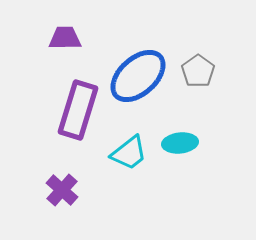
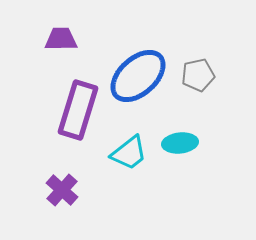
purple trapezoid: moved 4 px left, 1 px down
gray pentagon: moved 4 px down; rotated 24 degrees clockwise
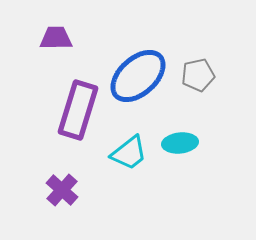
purple trapezoid: moved 5 px left, 1 px up
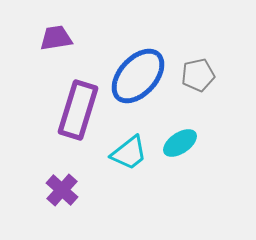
purple trapezoid: rotated 8 degrees counterclockwise
blue ellipse: rotated 6 degrees counterclockwise
cyan ellipse: rotated 28 degrees counterclockwise
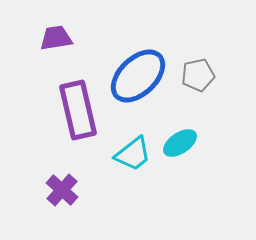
blue ellipse: rotated 4 degrees clockwise
purple rectangle: rotated 30 degrees counterclockwise
cyan trapezoid: moved 4 px right, 1 px down
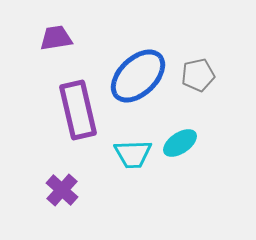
cyan trapezoid: rotated 36 degrees clockwise
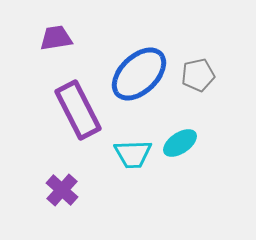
blue ellipse: moved 1 px right, 2 px up
purple rectangle: rotated 14 degrees counterclockwise
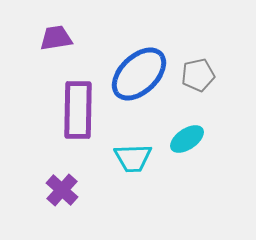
purple rectangle: rotated 28 degrees clockwise
cyan ellipse: moved 7 px right, 4 px up
cyan trapezoid: moved 4 px down
